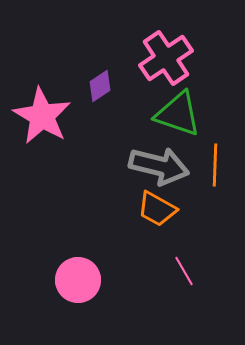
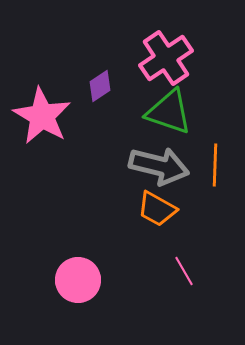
green triangle: moved 9 px left, 2 px up
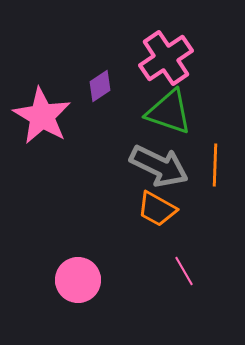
gray arrow: rotated 12 degrees clockwise
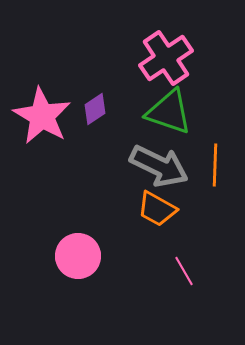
purple diamond: moved 5 px left, 23 px down
pink circle: moved 24 px up
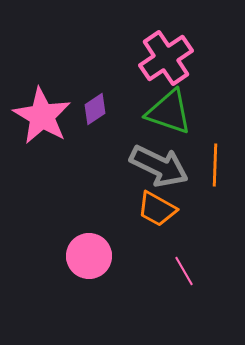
pink circle: moved 11 px right
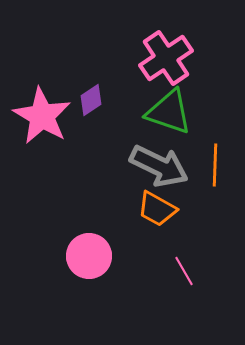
purple diamond: moved 4 px left, 9 px up
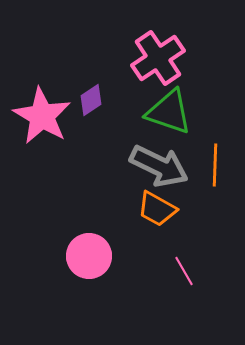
pink cross: moved 8 px left
